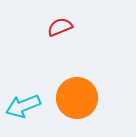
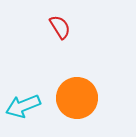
red semicircle: rotated 80 degrees clockwise
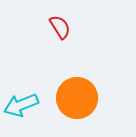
cyan arrow: moved 2 px left, 1 px up
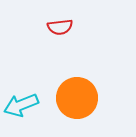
red semicircle: rotated 115 degrees clockwise
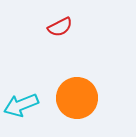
red semicircle: rotated 20 degrees counterclockwise
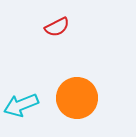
red semicircle: moved 3 px left
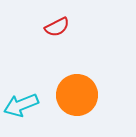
orange circle: moved 3 px up
